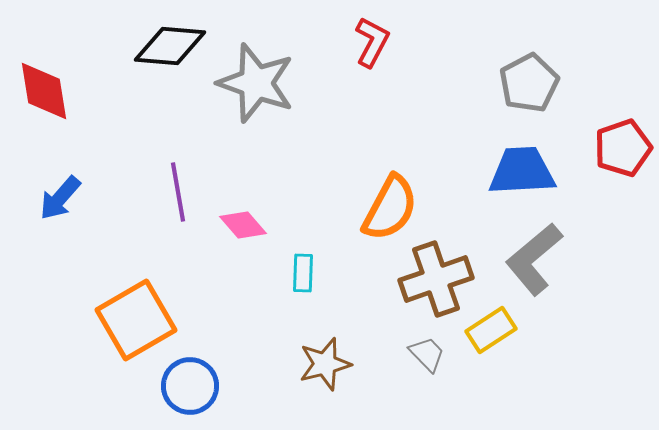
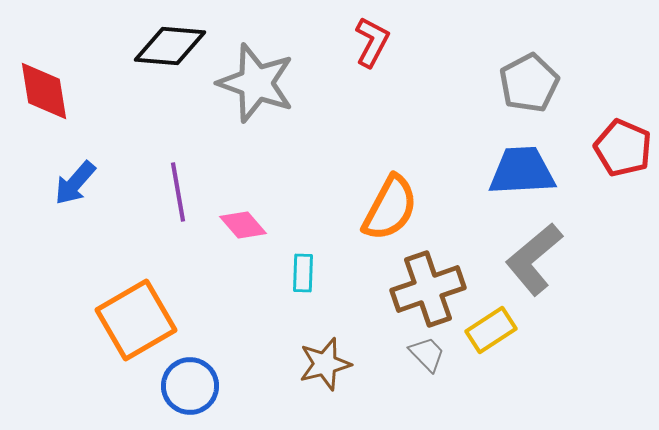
red pentagon: rotated 30 degrees counterclockwise
blue arrow: moved 15 px right, 15 px up
brown cross: moved 8 px left, 10 px down
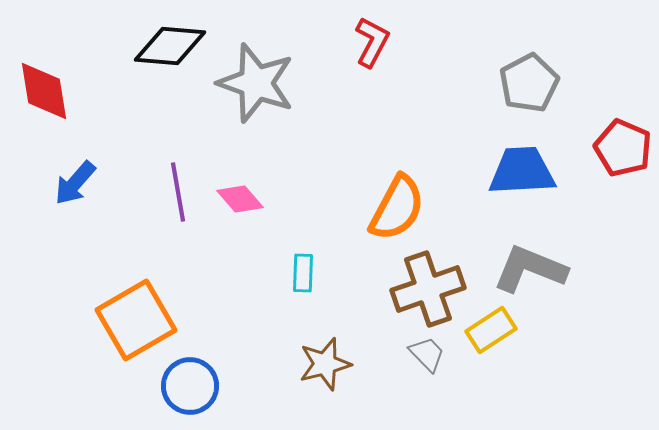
orange semicircle: moved 7 px right
pink diamond: moved 3 px left, 26 px up
gray L-shape: moved 4 px left, 10 px down; rotated 62 degrees clockwise
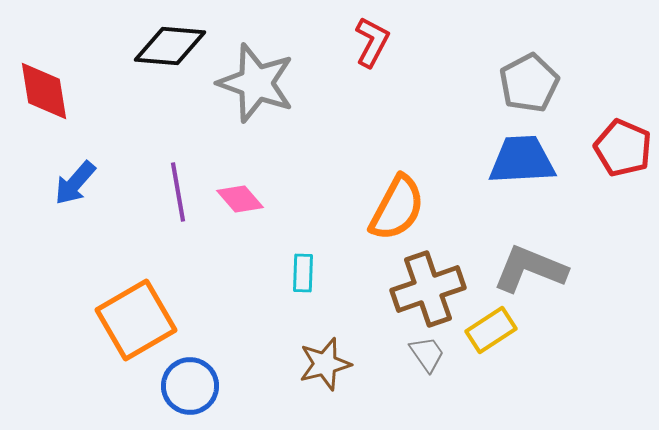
blue trapezoid: moved 11 px up
gray trapezoid: rotated 9 degrees clockwise
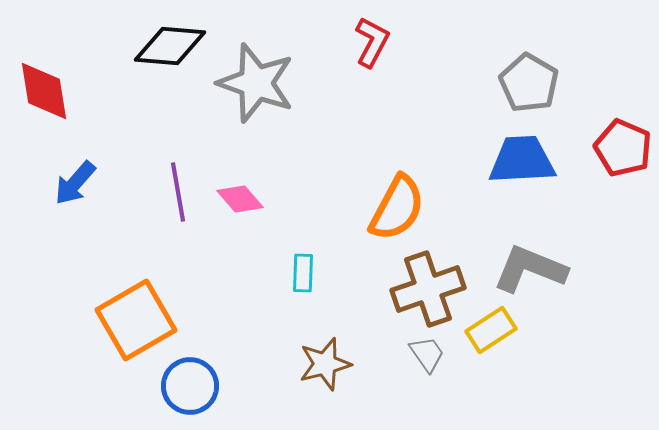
gray pentagon: rotated 14 degrees counterclockwise
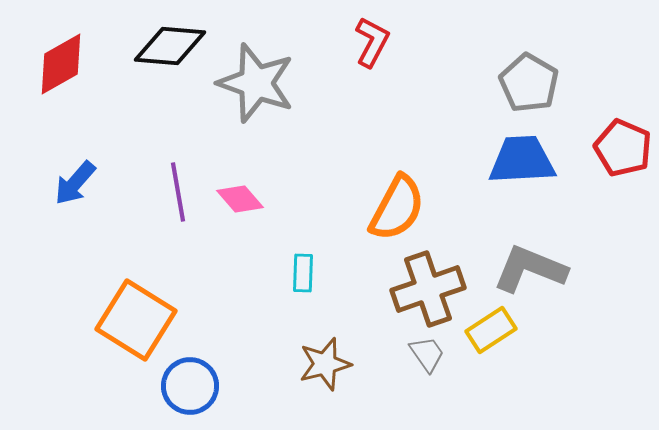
red diamond: moved 17 px right, 27 px up; rotated 70 degrees clockwise
orange square: rotated 28 degrees counterclockwise
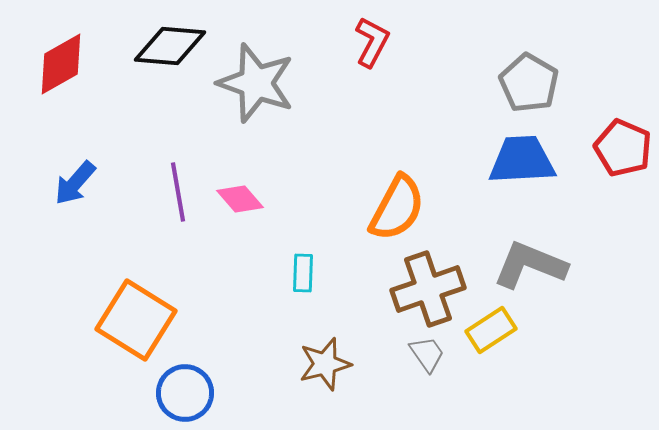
gray L-shape: moved 4 px up
blue circle: moved 5 px left, 7 px down
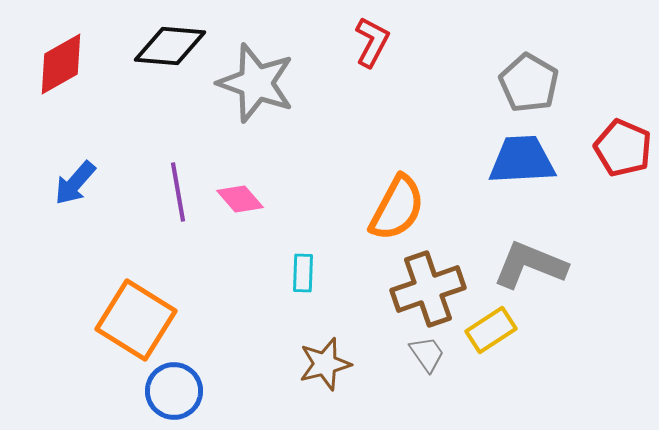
blue circle: moved 11 px left, 2 px up
